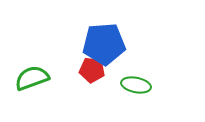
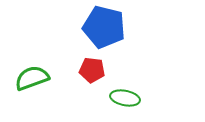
blue pentagon: moved 17 px up; rotated 18 degrees clockwise
green ellipse: moved 11 px left, 13 px down
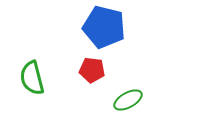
green semicircle: rotated 84 degrees counterclockwise
green ellipse: moved 3 px right, 2 px down; rotated 40 degrees counterclockwise
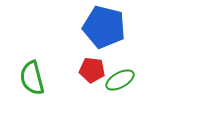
green ellipse: moved 8 px left, 20 px up
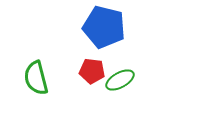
red pentagon: moved 1 px down
green semicircle: moved 4 px right
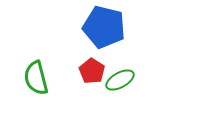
red pentagon: rotated 25 degrees clockwise
